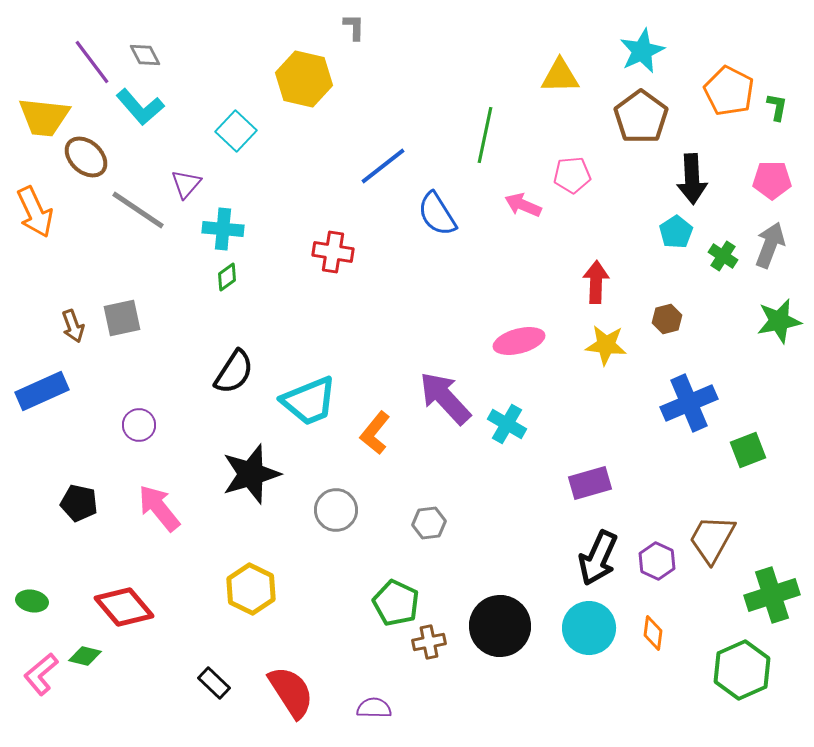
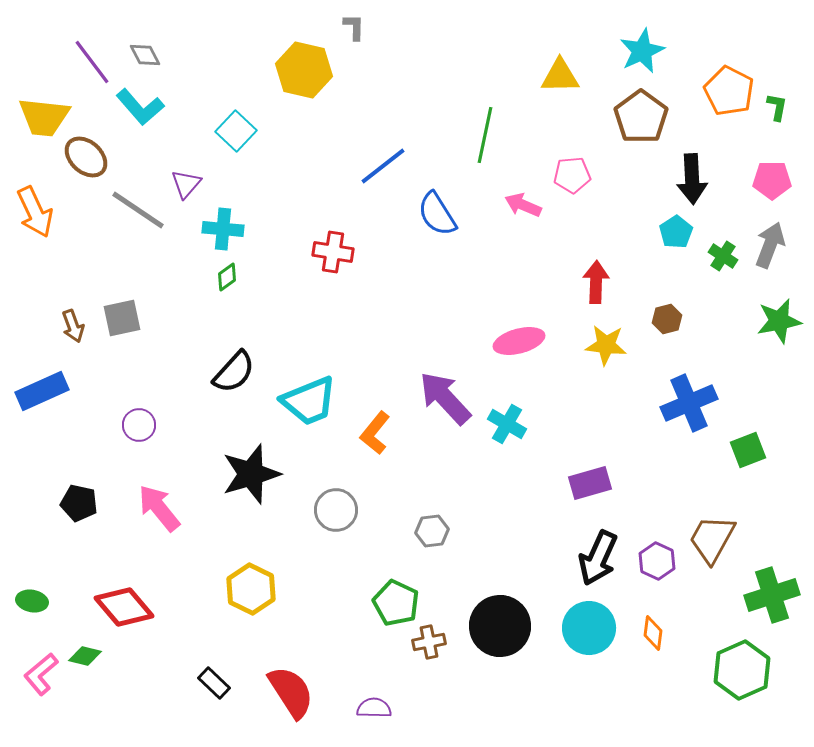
yellow hexagon at (304, 79): moved 9 px up
black semicircle at (234, 372): rotated 9 degrees clockwise
gray hexagon at (429, 523): moved 3 px right, 8 px down
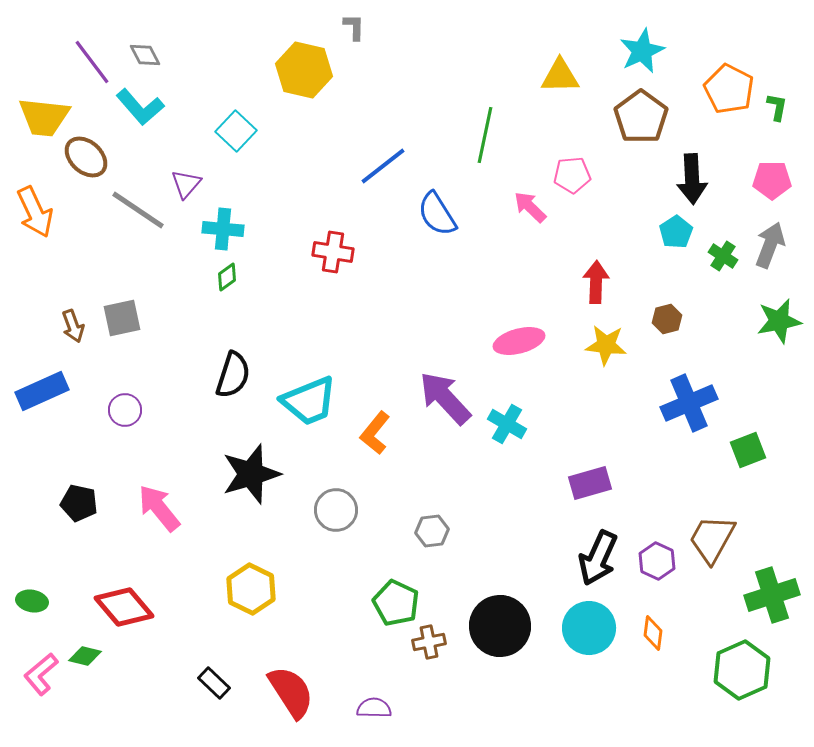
orange pentagon at (729, 91): moved 2 px up
pink arrow at (523, 205): moved 7 px right, 2 px down; rotated 21 degrees clockwise
black semicircle at (234, 372): moved 1 px left, 3 px down; rotated 24 degrees counterclockwise
purple circle at (139, 425): moved 14 px left, 15 px up
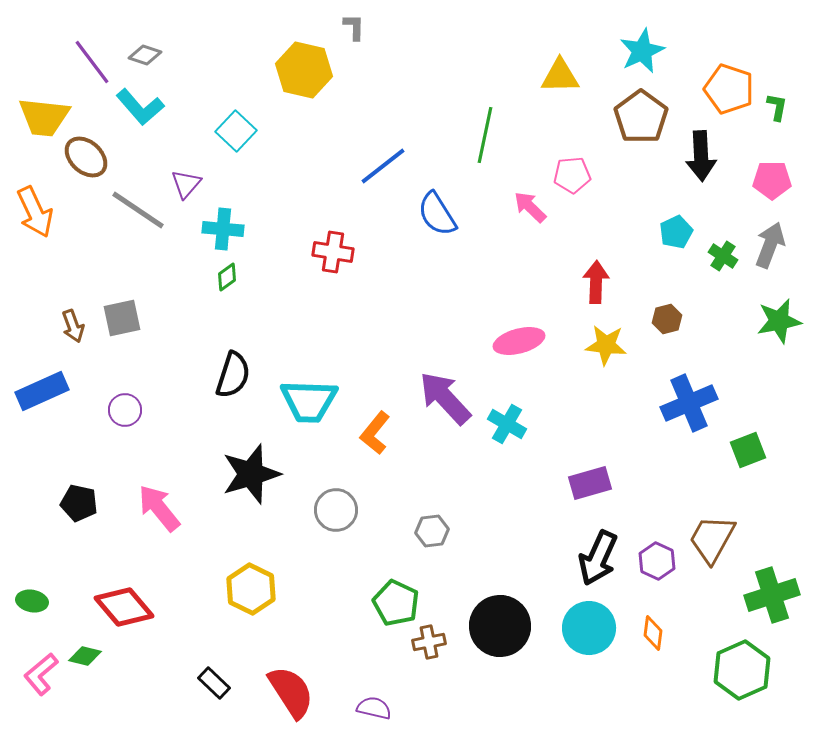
gray diamond at (145, 55): rotated 44 degrees counterclockwise
orange pentagon at (729, 89): rotated 9 degrees counterclockwise
black arrow at (692, 179): moved 9 px right, 23 px up
cyan pentagon at (676, 232): rotated 8 degrees clockwise
cyan trapezoid at (309, 401): rotated 24 degrees clockwise
purple semicircle at (374, 708): rotated 12 degrees clockwise
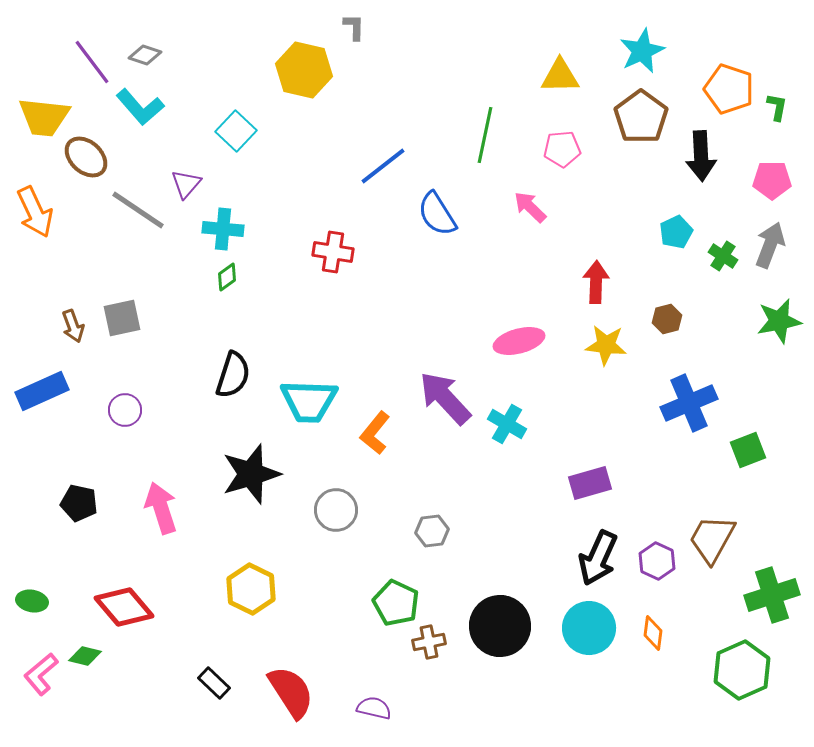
pink pentagon at (572, 175): moved 10 px left, 26 px up
pink arrow at (159, 508): moved 2 px right; rotated 21 degrees clockwise
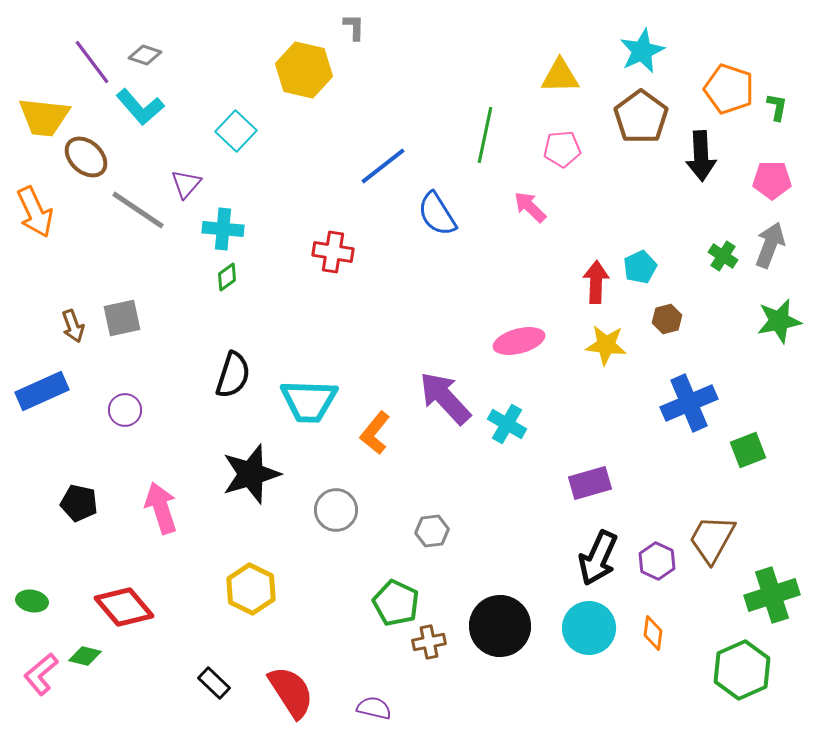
cyan pentagon at (676, 232): moved 36 px left, 35 px down
